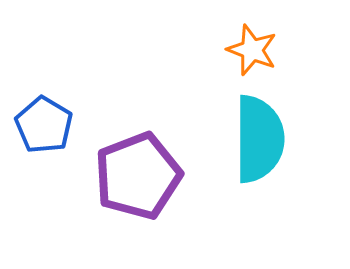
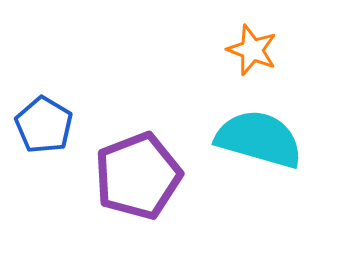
cyan semicircle: rotated 74 degrees counterclockwise
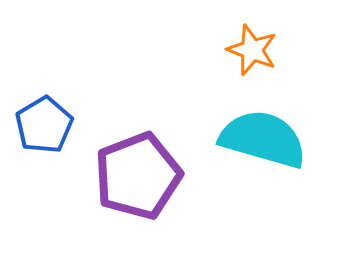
blue pentagon: rotated 10 degrees clockwise
cyan semicircle: moved 4 px right
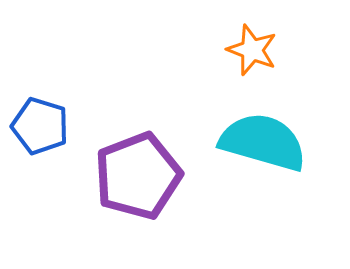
blue pentagon: moved 4 px left, 1 px down; rotated 24 degrees counterclockwise
cyan semicircle: moved 3 px down
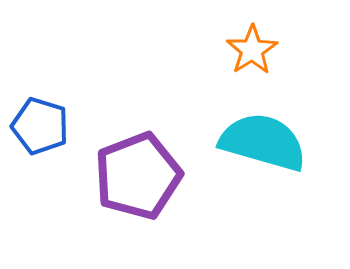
orange star: rotated 18 degrees clockwise
